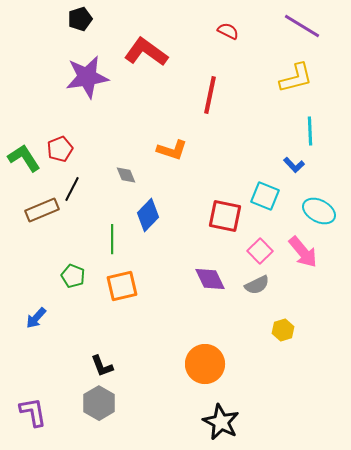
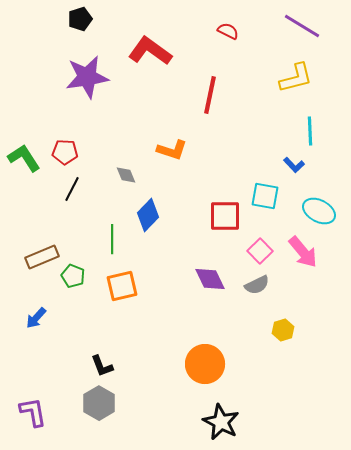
red L-shape: moved 4 px right, 1 px up
red pentagon: moved 5 px right, 3 px down; rotated 25 degrees clockwise
cyan square: rotated 12 degrees counterclockwise
brown rectangle: moved 47 px down
red square: rotated 12 degrees counterclockwise
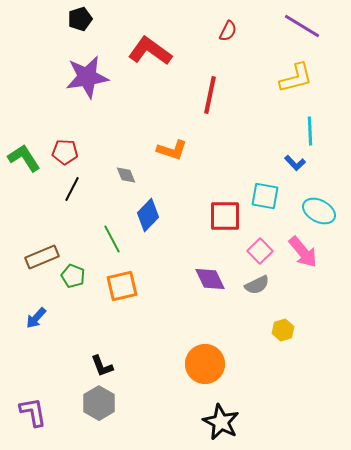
red semicircle: rotated 90 degrees clockwise
blue L-shape: moved 1 px right, 2 px up
green line: rotated 28 degrees counterclockwise
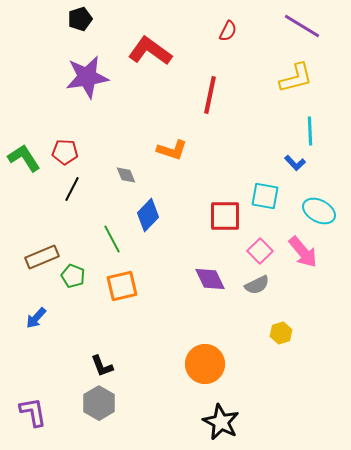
yellow hexagon: moved 2 px left, 3 px down
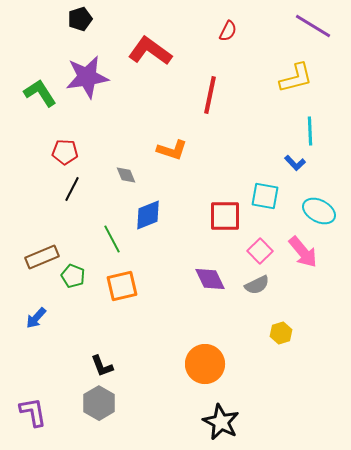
purple line: moved 11 px right
green L-shape: moved 16 px right, 65 px up
blue diamond: rotated 24 degrees clockwise
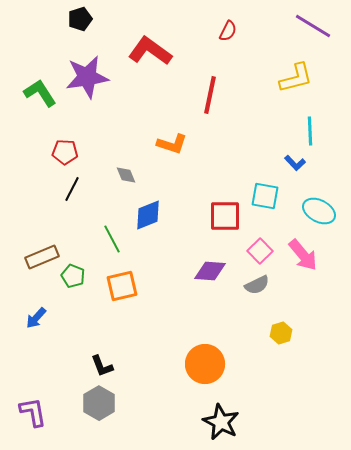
orange L-shape: moved 6 px up
pink arrow: moved 3 px down
purple diamond: moved 8 px up; rotated 60 degrees counterclockwise
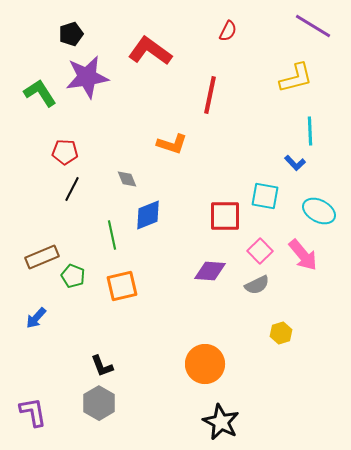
black pentagon: moved 9 px left, 15 px down
gray diamond: moved 1 px right, 4 px down
green line: moved 4 px up; rotated 16 degrees clockwise
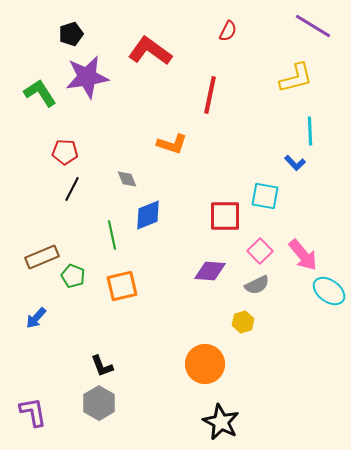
cyan ellipse: moved 10 px right, 80 px down; rotated 8 degrees clockwise
yellow hexagon: moved 38 px left, 11 px up
